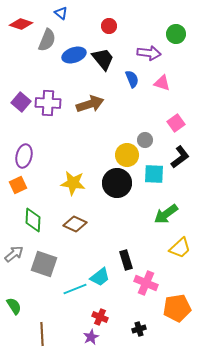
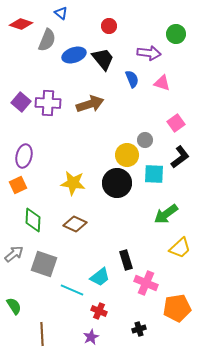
cyan line: moved 3 px left, 1 px down; rotated 45 degrees clockwise
red cross: moved 1 px left, 6 px up
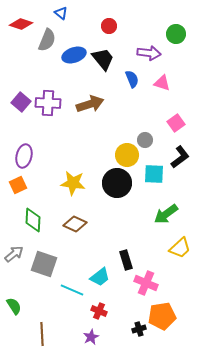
orange pentagon: moved 15 px left, 8 px down
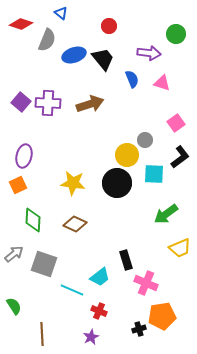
yellow trapezoid: rotated 20 degrees clockwise
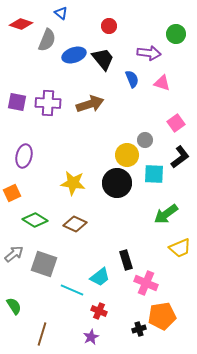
purple square: moved 4 px left; rotated 30 degrees counterclockwise
orange square: moved 6 px left, 8 px down
green diamond: moved 2 px right; rotated 60 degrees counterclockwise
brown line: rotated 20 degrees clockwise
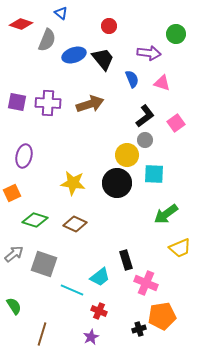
black L-shape: moved 35 px left, 41 px up
green diamond: rotated 15 degrees counterclockwise
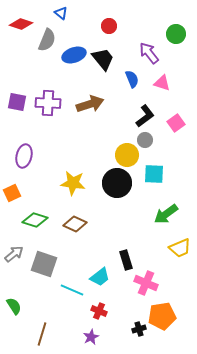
purple arrow: rotated 135 degrees counterclockwise
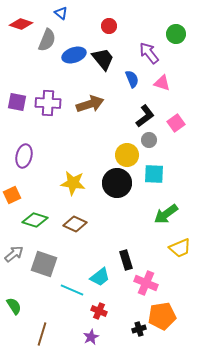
gray circle: moved 4 px right
orange square: moved 2 px down
